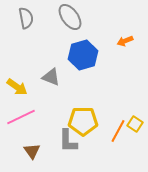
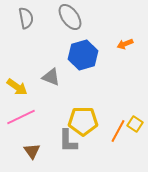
orange arrow: moved 3 px down
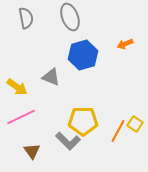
gray ellipse: rotated 16 degrees clockwise
gray L-shape: rotated 45 degrees counterclockwise
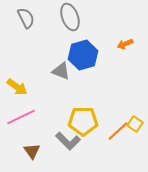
gray semicircle: rotated 15 degrees counterclockwise
gray triangle: moved 10 px right, 6 px up
orange line: rotated 20 degrees clockwise
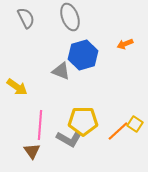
pink line: moved 19 px right, 8 px down; rotated 60 degrees counterclockwise
gray L-shape: moved 1 px right, 2 px up; rotated 15 degrees counterclockwise
